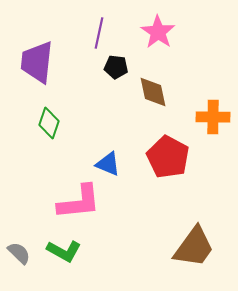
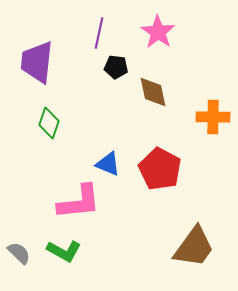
red pentagon: moved 8 px left, 12 px down
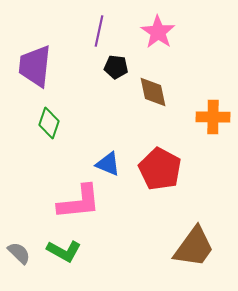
purple line: moved 2 px up
purple trapezoid: moved 2 px left, 4 px down
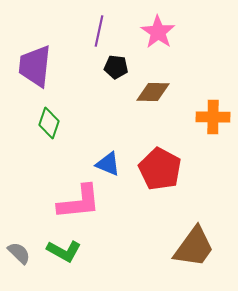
brown diamond: rotated 76 degrees counterclockwise
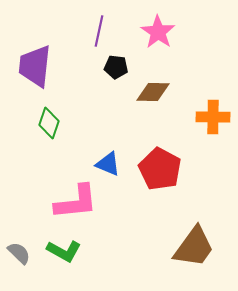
pink L-shape: moved 3 px left
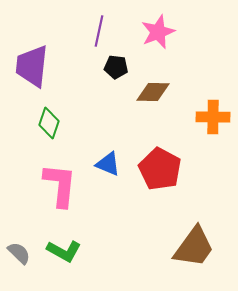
pink star: rotated 16 degrees clockwise
purple trapezoid: moved 3 px left
pink L-shape: moved 16 px left, 17 px up; rotated 78 degrees counterclockwise
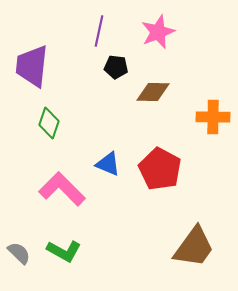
pink L-shape: moved 2 px right, 4 px down; rotated 51 degrees counterclockwise
